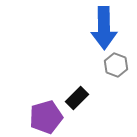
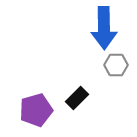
gray hexagon: rotated 20 degrees counterclockwise
purple pentagon: moved 10 px left, 7 px up
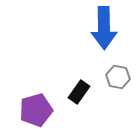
gray hexagon: moved 2 px right, 12 px down; rotated 10 degrees clockwise
black rectangle: moved 2 px right, 6 px up; rotated 10 degrees counterclockwise
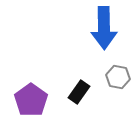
purple pentagon: moved 5 px left, 10 px up; rotated 20 degrees counterclockwise
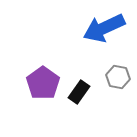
blue arrow: rotated 66 degrees clockwise
purple pentagon: moved 12 px right, 17 px up
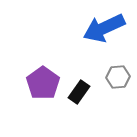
gray hexagon: rotated 15 degrees counterclockwise
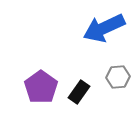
purple pentagon: moved 2 px left, 4 px down
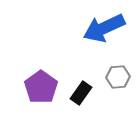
black rectangle: moved 2 px right, 1 px down
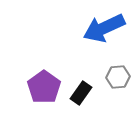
purple pentagon: moved 3 px right
